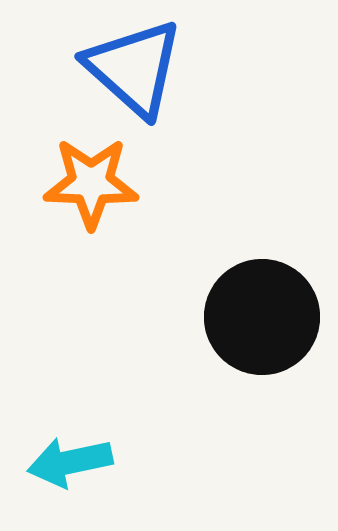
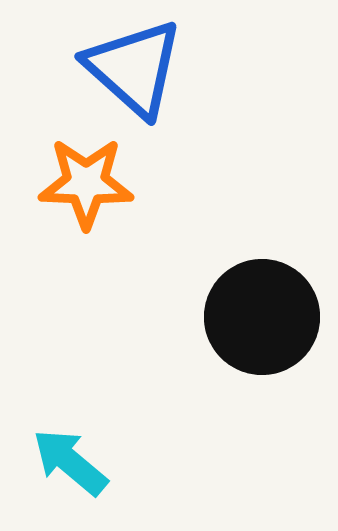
orange star: moved 5 px left
cyan arrow: rotated 52 degrees clockwise
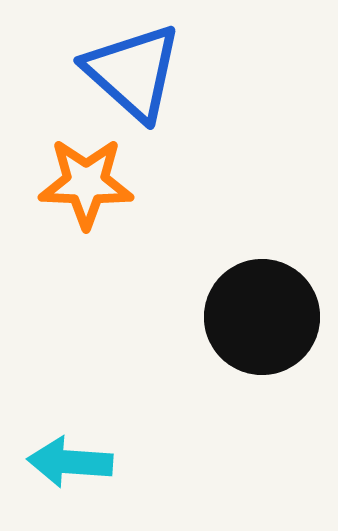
blue triangle: moved 1 px left, 4 px down
cyan arrow: rotated 36 degrees counterclockwise
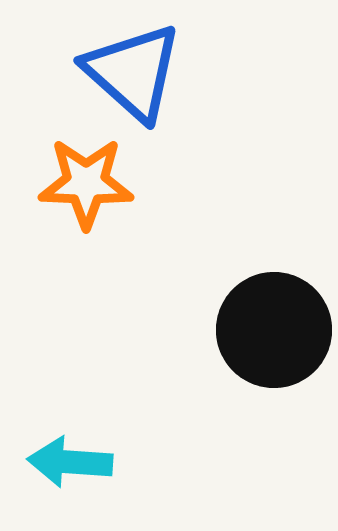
black circle: moved 12 px right, 13 px down
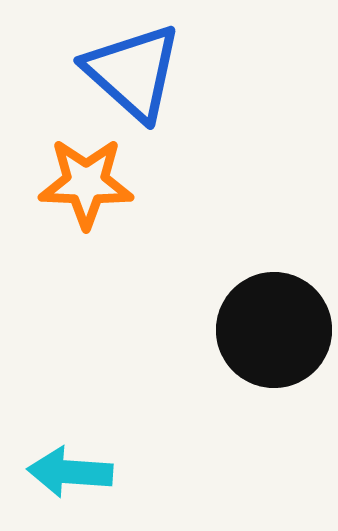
cyan arrow: moved 10 px down
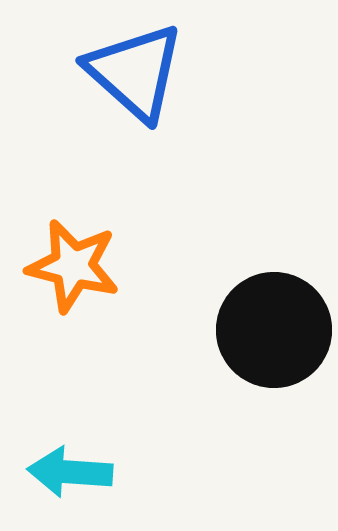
blue triangle: moved 2 px right
orange star: moved 13 px left, 83 px down; rotated 12 degrees clockwise
